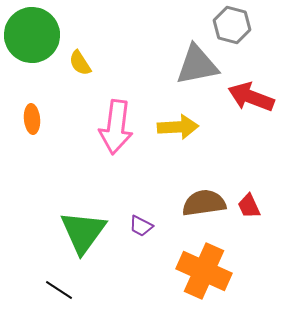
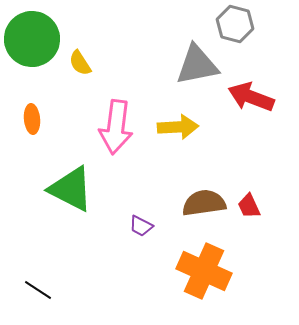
gray hexagon: moved 3 px right, 1 px up
green circle: moved 4 px down
green triangle: moved 12 px left, 43 px up; rotated 39 degrees counterclockwise
black line: moved 21 px left
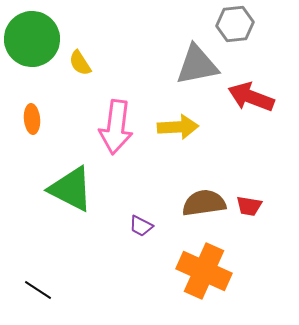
gray hexagon: rotated 21 degrees counterclockwise
red trapezoid: rotated 56 degrees counterclockwise
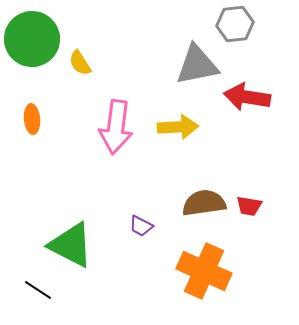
red arrow: moved 4 px left; rotated 12 degrees counterclockwise
green triangle: moved 56 px down
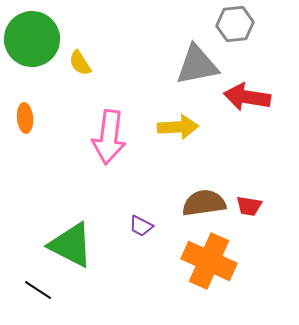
orange ellipse: moved 7 px left, 1 px up
pink arrow: moved 7 px left, 10 px down
orange cross: moved 5 px right, 10 px up
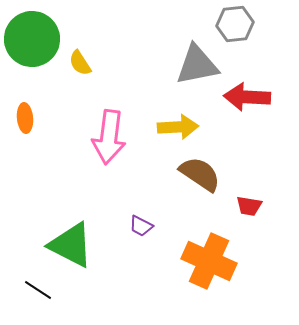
red arrow: rotated 6 degrees counterclockwise
brown semicircle: moved 4 px left, 29 px up; rotated 42 degrees clockwise
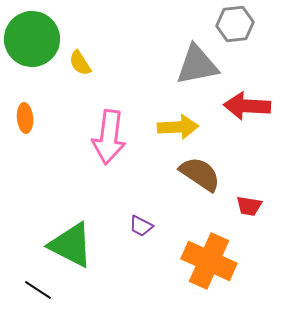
red arrow: moved 9 px down
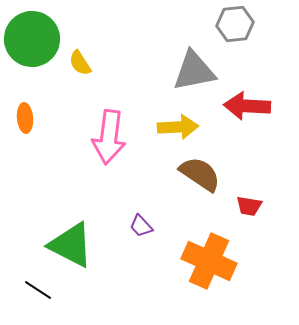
gray triangle: moved 3 px left, 6 px down
purple trapezoid: rotated 20 degrees clockwise
